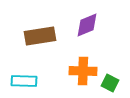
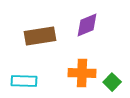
orange cross: moved 1 px left, 2 px down
green square: moved 2 px right, 1 px up; rotated 18 degrees clockwise
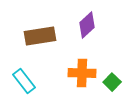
purple diamond: rotated 20 degrees counterclockwise
cyan rectangle: rotated 50 degrees clockwise
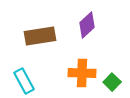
cyan rectangle: rotated 10 degrees clockwise
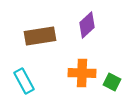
green square: rotated 18 degrees counterclockwise
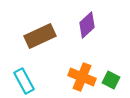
brown rectangle: rotated 16 degrees counterclockwise
orange cross: moved 4 px down; rotated 20 degrees clockwise
green square: moved 1 px left, 2 px up
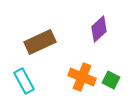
purple diamond: moved 12 px right, 4 px down
brown rectangle: moved 6 px down
